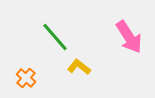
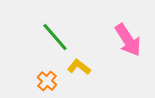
pink arrow: moved 1 px left, 3 px down
orange cross: moved 21 px right, 3 px down
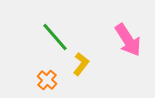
yellow L-shape: moved 2 px right, 3 px up; rotated 90 degrees clockwise
orange cross: moved 1 px up
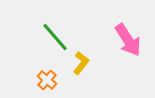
yellow L-shape: moved 1 px up
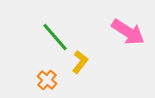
pink arrow: moved 8 px up; rotated 24 degrees counterclockwise
yellow L-shape: moved 1 px left, 1 px up
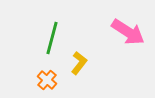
green line: moved 3 px left, 1 px down; rotated 56 degrees clockwise
yellow L-shape: moved 1 px left, 1 px down
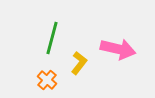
pink arrow: moved 10 px left, 17 px down; rotated 20 degrees counterclockwise
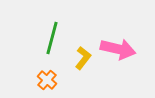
yellow L-shape: moved 4 px right, 5 px up
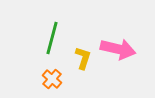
yellow L-shape: rotated 20 degrees counterclockwise
orange cross: moved 5 px right, 1 px up
